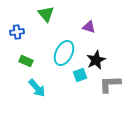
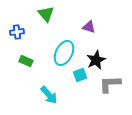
cyan arrow: moved 12 px right, 7 px down
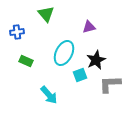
purple triangle: rotated 32 degrees counterclockwise
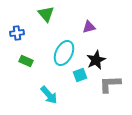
blue cross: moved 1 px down
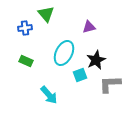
blue cross: moved 8 px right, 5 px up
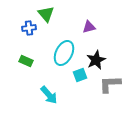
blue cross: moved 4 px right
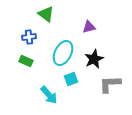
green triangle: rotated 12 degrees counterclockwise
blue cross: moved 9 px down
cyan ellipse: moved 1 px left
black star: moved 2 px left, 1 px up
cyan square: moved 9 px left, 4 px down
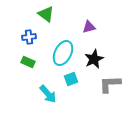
green rectangle: moved 2 px right, 1 px down
cyan arrow: moved 1 px left, 1 px up
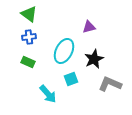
green triangle: moved 17 px left
cyan ellipse: moved 1 px right, 2 px up
gray L-shape: rotated 25 degrees clockwise
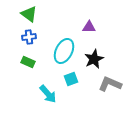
purple triangle: rotated 16 degrees clockwise
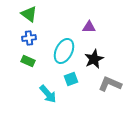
blue cross: moved 1 px down
green rectangle: moved 1 px up
